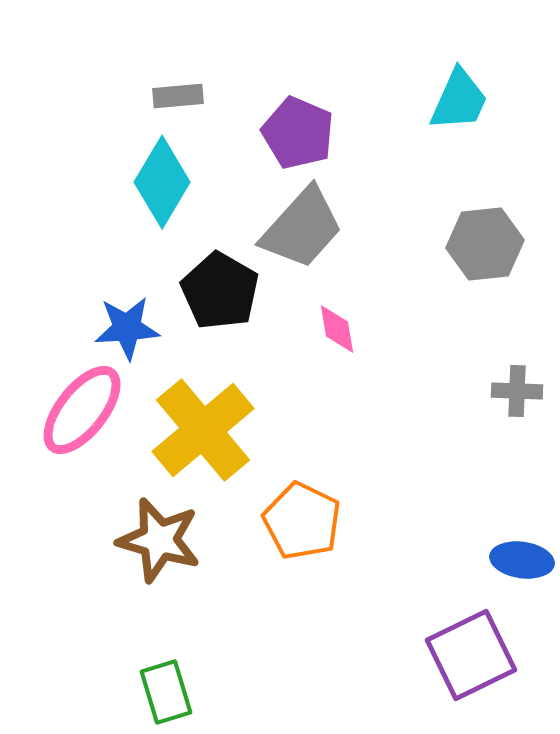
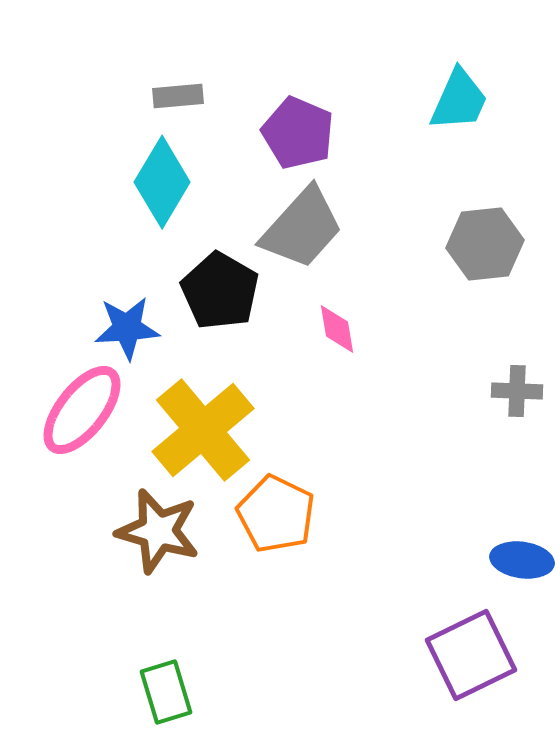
orange pentagon: moved 26 px left, 7 px up
brown star: moved 1 px left, 9 px up
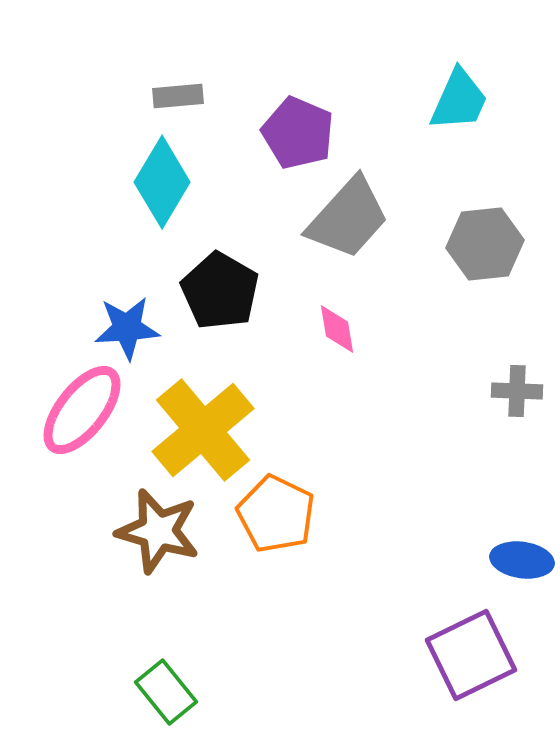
gray trapezoid: moved 46 px right, 10 px up
green rectangle: rotated 22 degrees counterclockwise
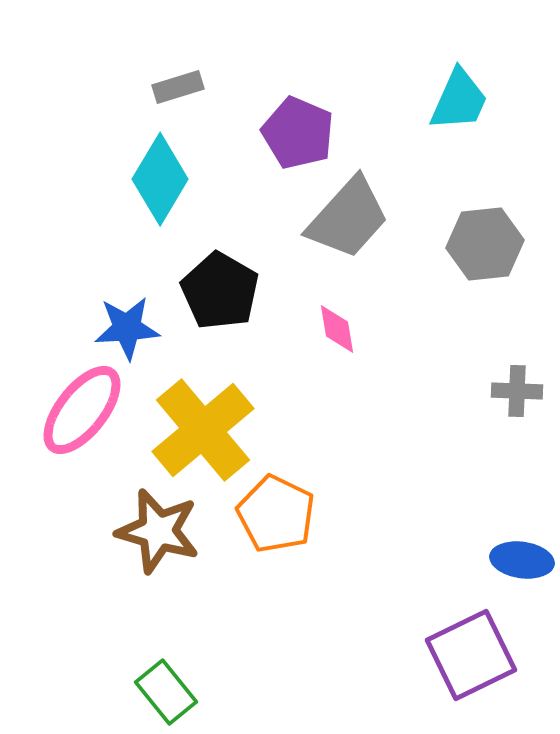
gray rectangle: moved 9 px up; rotated 12 degrees counterclockwise
cyan diamond: moved 2 px left, 3 px up
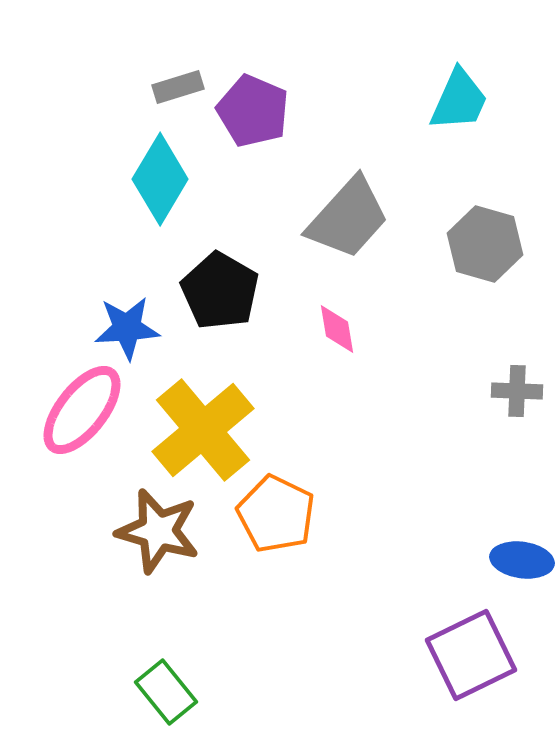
purple pentagon: moved 45 px left, 22 px up
gray hexagon: rotated 22 degrees clockwise
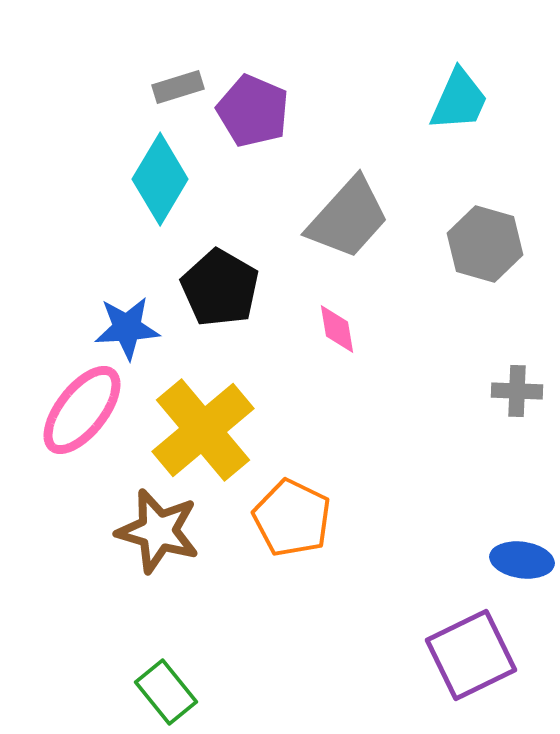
black pentagon: moved 3 px up
orange pentagon: moved 16 px right, 4 px down
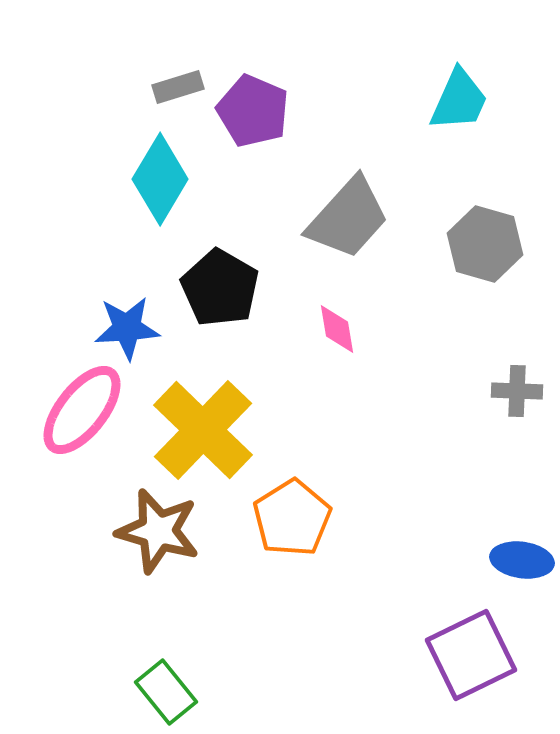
yellow cross: rotated 6 degrees counterclockwise
orange pentagon: rotated 14 degrees clockwise
